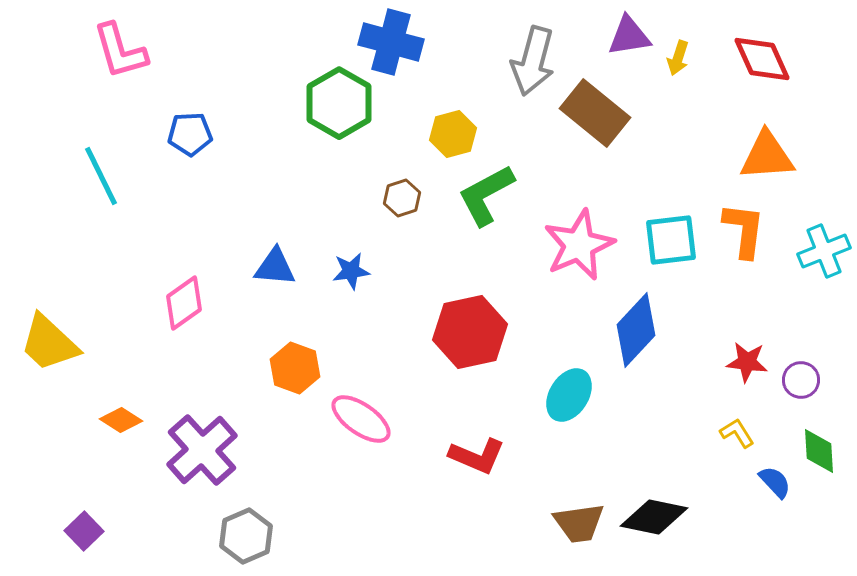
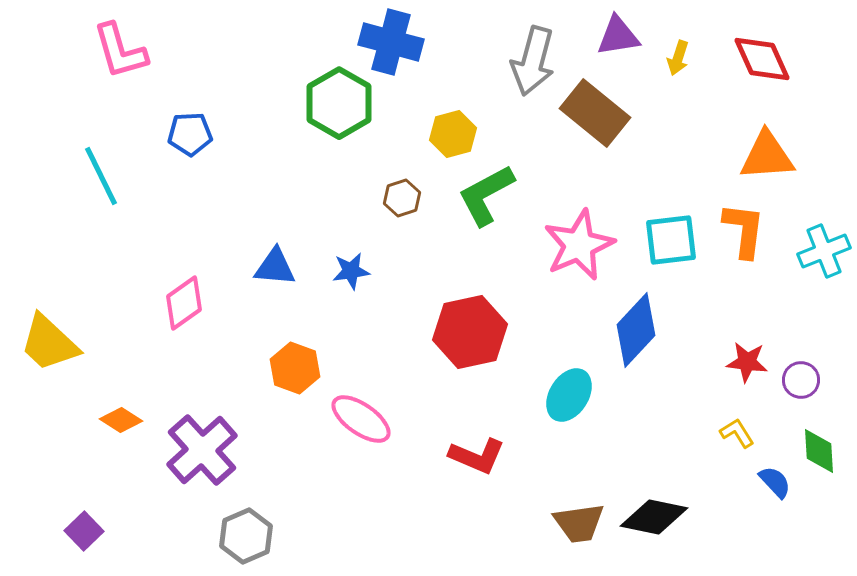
purple triangle: moved 11 px left
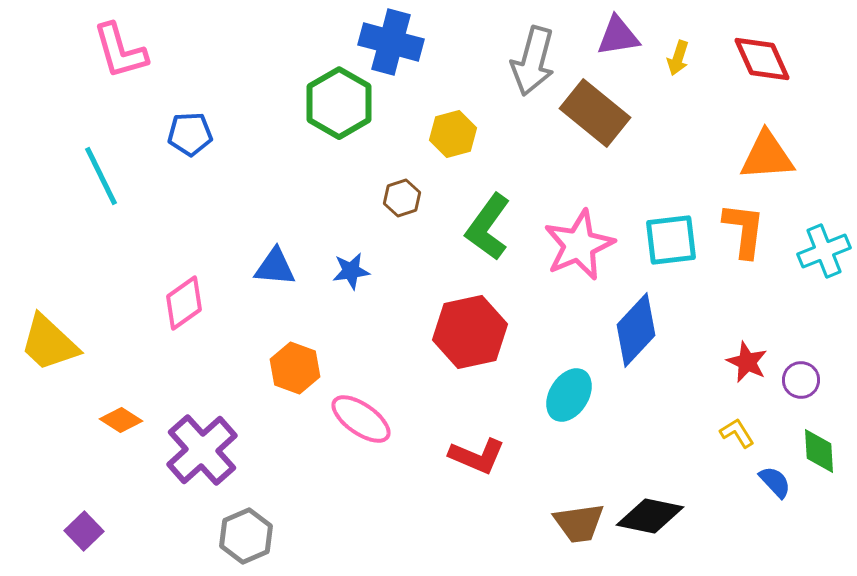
green L-shape: moved 2 px right, 32 px down; rotated 26 degrees counterclockwise
red star: rotated 18 degrees clockwise
black diamond: moved 4 px left, 1 px up
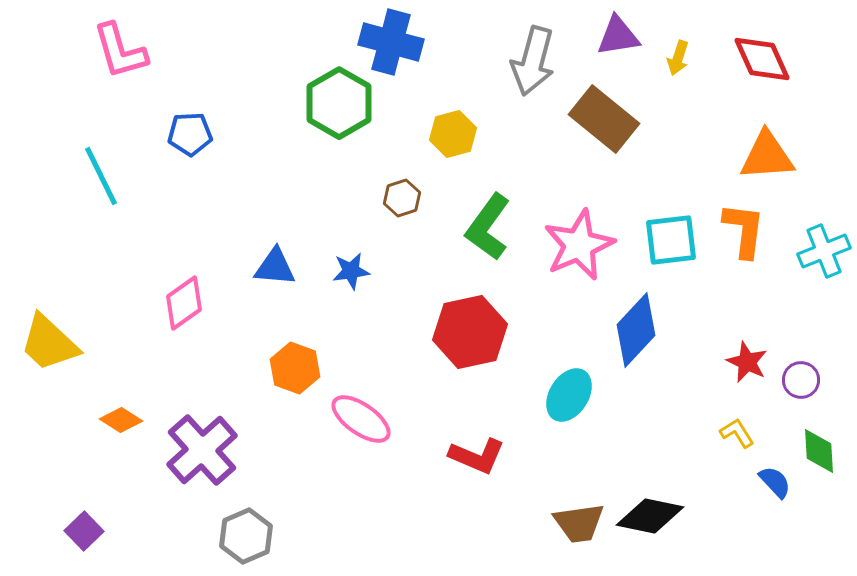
brown rectangle: moved 9 px right, 6 px down
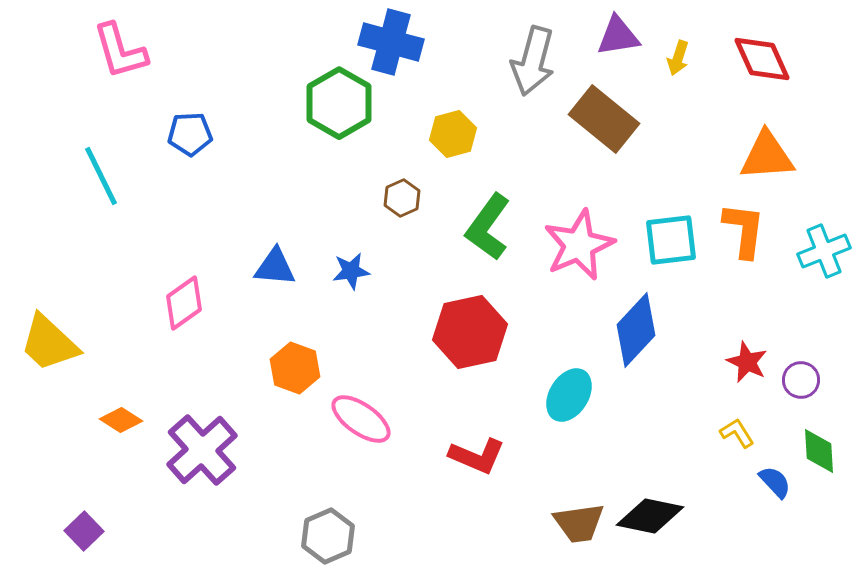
brown hexagon: rotated 6 degrees counterclockwise
gray hexagon: moved 82 px right
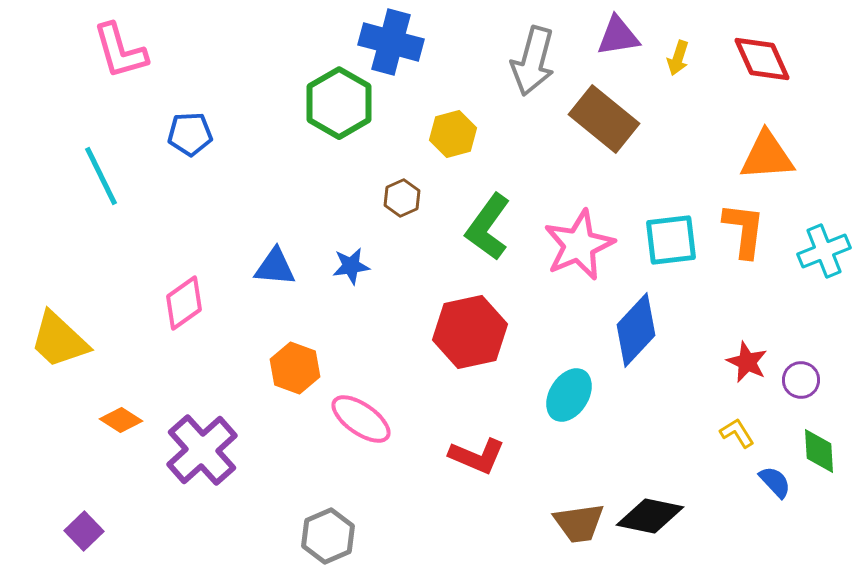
blue star: moved 5 px up
yellow trapezoid: moved 10 px right, 3 px up
